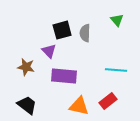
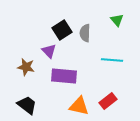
black square: rotated 18 degrees counterclockwise
cyan line: moved 4 px left, 10 px up
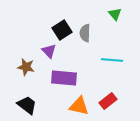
green triangle: moved 2 px left, 6 px up
purple rectangle: moved 2 px down
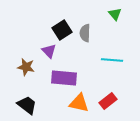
orange triangle: moved 3 px up
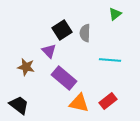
green triangle: rotated 32 degrees clockwise
cyan line: moved 2 px left
purple rectangle: rotated 35 degrees clockwise
black trapezoid: moved 8 px left
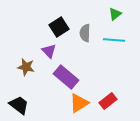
black square: moved 3 px left, 3 px up
cyan line: moved 4 px right, 20 px up
purple rectangle: moved 2 px right, 1 px up
orange triangle: rotated 45 degrees counterclockwise
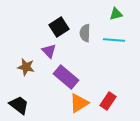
green triangle: moved 1 px right; rotated 24 degrees clockwise
red rectangle: rotated 18 degrees counterclockwise
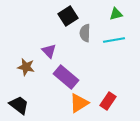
black square: moved 9 px right, 11 px up
cyan line: rotated 15 degrees counterclockwise
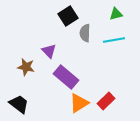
red rectangle: moved 2 px left; rotated 12 degrees clockwise
black trapezoid: moved 1 px up
